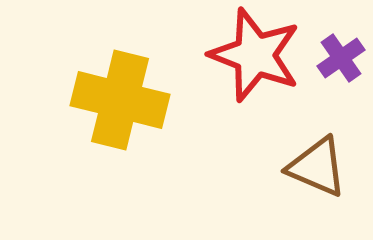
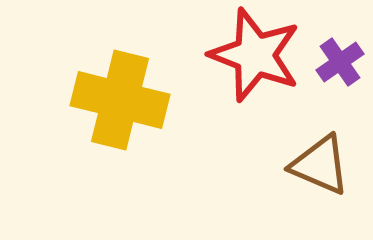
purple cross: moved 1 px left, 4 px down
brown triangle: moved 3 px right, 2 px up
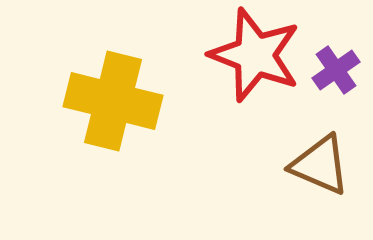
purple cross: moved 4 px left, 8 px down
yellow cross: moved 7 px left, 1 px down
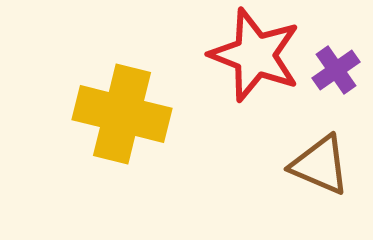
yellow cross: moved 9 px right, 13 px down
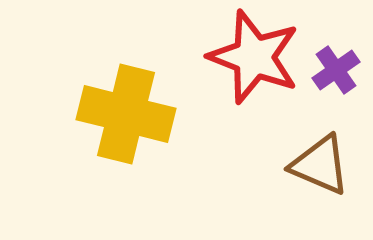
red star: moved 1 px left, 2 px down
yellow cross: moved 4 px right
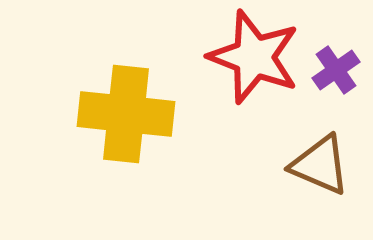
yellow cross: rotated 8 degrees counterclockwise
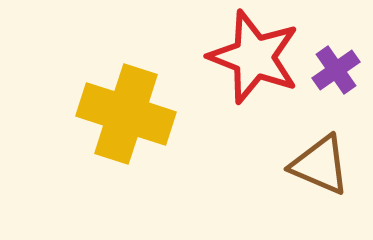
yellow cross: rotated 12 degrees clockwise
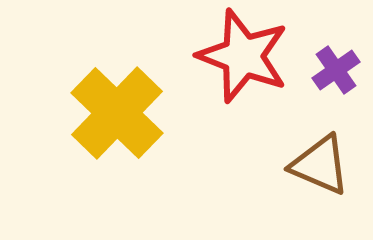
red star: moved 11 px left, 1 px up
yellow cross: moved 9 px left, 1 px up; rotated 26 degrees clockwise
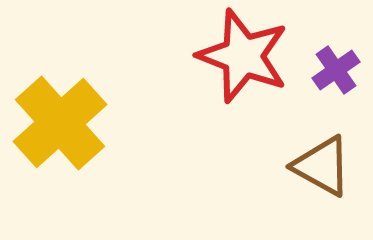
yellow cross: moved 57 px left, 10 px down; rotated 4 degrees clockwise
brown triangle: moved 2 px right, 1 px down; rotated 6 degrees clockwise
